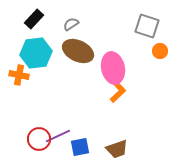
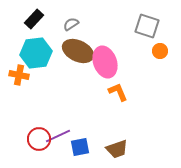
pink ellipse: moved 8 px left, 6 px up; rotated 8 degrees counterclockwise
orange L-shape: rotated 70 degrees counterclockwise
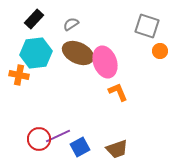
brown ellipse: moved 2 px down
blue square: rotated 18 degrees counterclockwise
